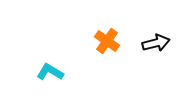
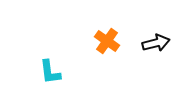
cyan L-shape: rotated 128 degrees counterclockwise
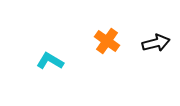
cyan L-shape: moved 11 px up; rotated 128 degrees clockwise
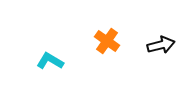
black arrow: moved 5 px right, 2 px down
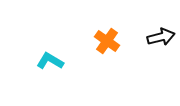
black arrow: moved 8 px up
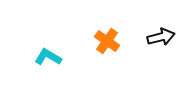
cyan L-shape: moved 2 px left, 4 px up
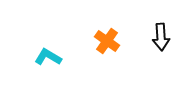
black arrow: rotated 100 degrees clockwise
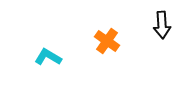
black arrow: moved 1 px right, 12 px up
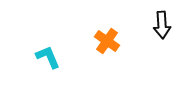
cyan L-shape: rotated 36 degrees clockwise
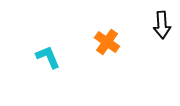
orange cross: moved 1 px down
